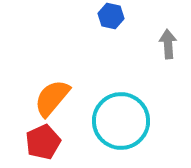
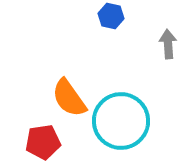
orange semicircle: moved 17 px right; rotated 75 degrees counterclockwise
red pentagon: rotated 16 degrees clockwise
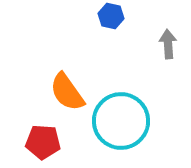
orange semicircle: moved 2 px left, 6 px up
red pentagon: rotated 12 degrees clockwise
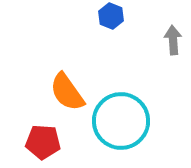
blue hexagon: rotated 10 degrees clockwise
gray arrow: moved 5 px right, 4 px up
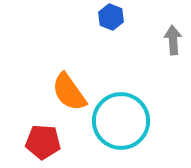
blue hexagon: moved 1 px down
orange semicircle: moved 2 px right
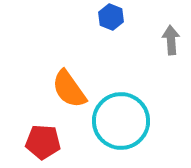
gray arrow: moved 2 px left
orange semicircle: moved 3 px up
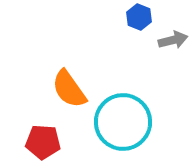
blue hexagon: moved 28 px right
gray arrow: moved 2 px right; rotated 80 degrees clockwise
cyan circle: moved 2 px right, 1 px down
